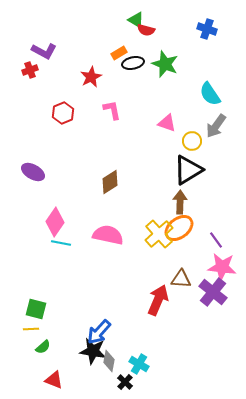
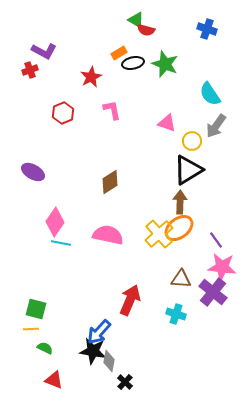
red arrow: moved 28 px left
green semicircle: moved 2 px right, 1 px down; rotated 112 degrees counterclockwise
cyan cross: moved 37 px right, 50 px up; rotated 12 degrees counterclockwise
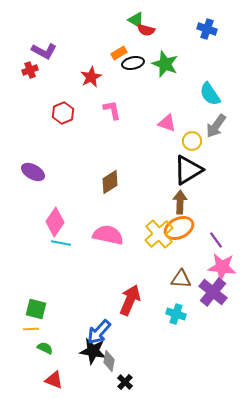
orange ellipse: rotated 12 degrees clockwise
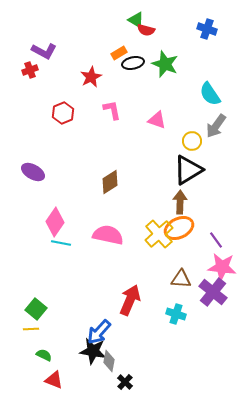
pink triangle: moved 10 px left, 3 px up
green square: rotated 25 degrees clockwise
green semicircle: moved 1 px left, 7 px down
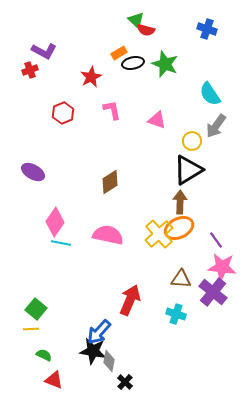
green triangle: rotated 12 degrees clockwise
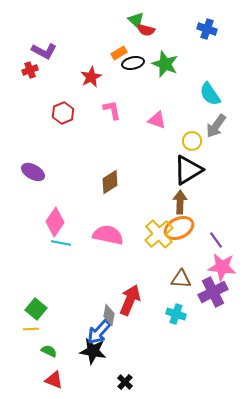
purple cross: rotated 24 degrees clockwise
green semicircle: moved 5 px right, 4 px up
gray diamond: moved 46 px up
